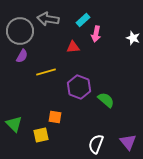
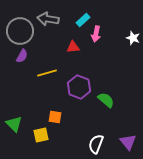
yellow line: moved 1 px right, 1 px down
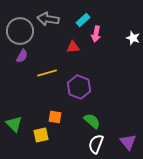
green semicircle: moved 14 px left, 21 px down
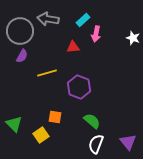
yellow square: rotated 21 degrees counterclockwise
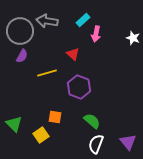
gray arrow: moved 1 px left, 2 px down
red triangle: moved 7 px down; rotated 48 degrees clockwise
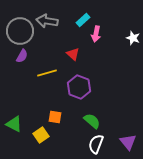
green triangle: rotated 18 degrees counterclockwise
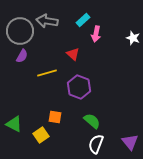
purple triangle: moved 2 px right
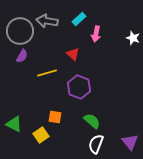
cyan rectangle: moved 4 px left, 1 px up
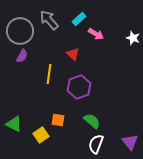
gray arrow: moved 2 px right, 1 px up; rotated 40 degrees clockwise
pink arrow: rotated 70 degrees counterclockwise
yellow line: moved 2 px right, 1 px down; rotated 66 degrees counterclockwise
purple hexagon: rotated 20 degrees clockwise
orange square: moved 3 px right, 3 px down
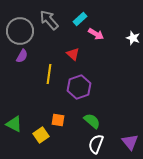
cyan rectangle: moved 1 px right
